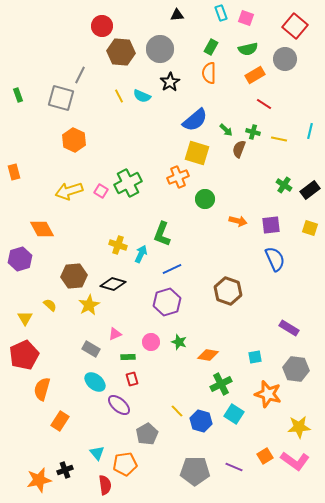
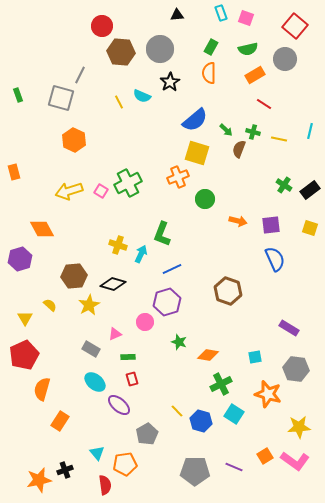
yellow line at (119, 96): moved 6 px down
pink circle at (151, 342): moved 6 px left, 20 px up
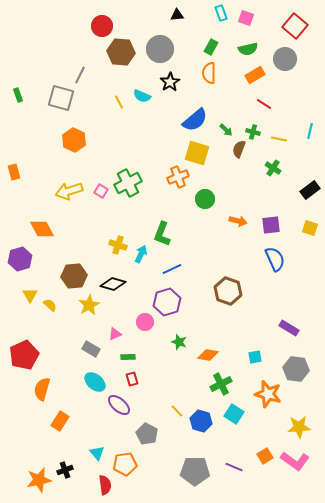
green cross at (284, 185): moved 11 px left, 17 px up
yellow triangle at (25, 318): moved 5 px right, 23 px up
gray pentagon at (147, 434): rotated 15 degrees counterclockwise
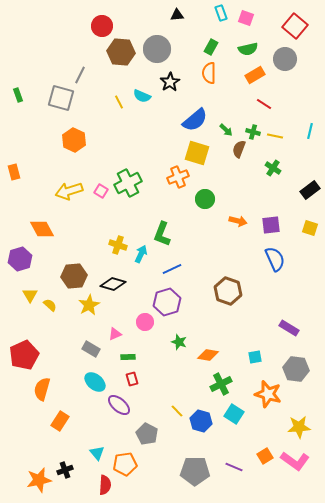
gray circle at (160, 49): moved 3 px left
yellow line at (279, 139): moved 4 px left, 3 px up
red semicircle at (105, 485): rotated 12 degrees clockwise
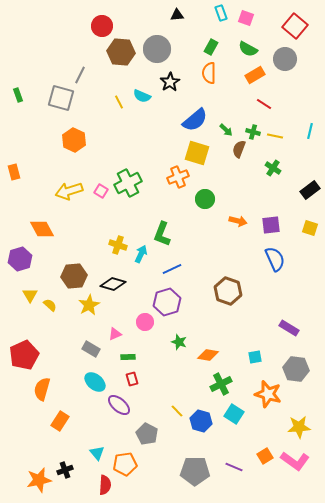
green semicircle at (248, 49): rotated 42 degrees clockwise
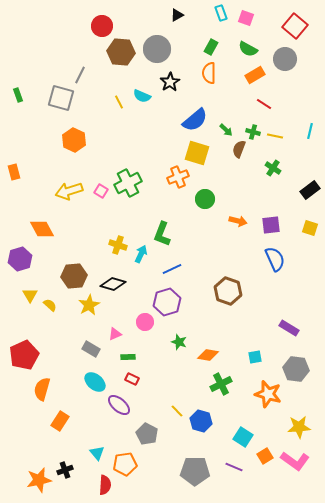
black triangle at (177, 15): rotated 24 degrees counterclockwise
red rectangle at (132, 379): rotated 48 degrees counterclockwise
cyan square at (234, 414): moved 9 px right, 23 px down
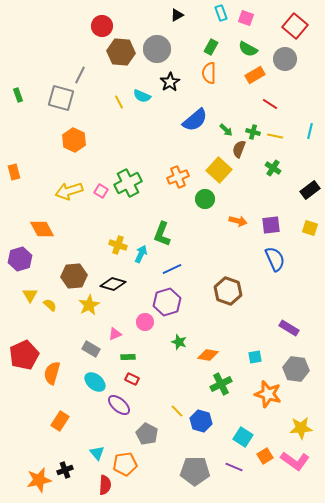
red line at (264, 104): moved 6 px right
yellow square at (197, 153): moved 22 px right, 17 px down; rotated 25 degrees clockwise
orange semicircle at (42, 389): moved 10 px right, 16 px up
yellow star at (299, 427): moved 2 px right, 1 px down
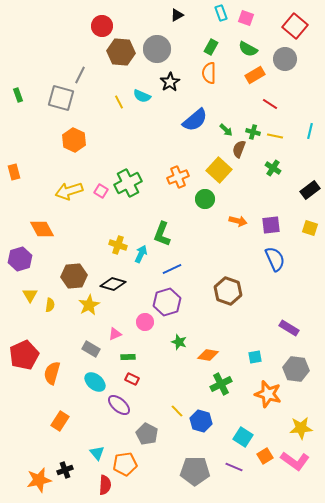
yellow semicircle at (50, 305): rotated 56 degrees clockwise
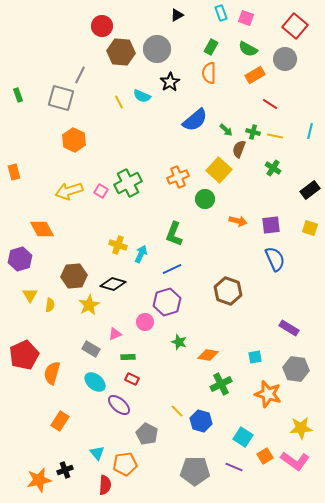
green L-shape at (162, 234): moved 12 px right
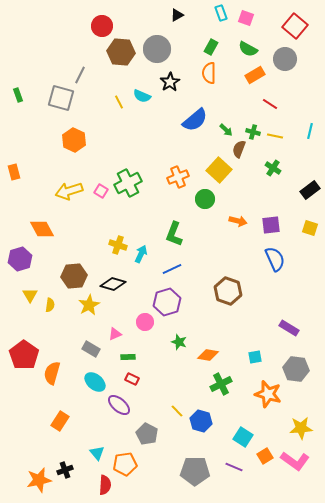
red pentagon at (24, 355): rotated 12 degrees counterclockwise
